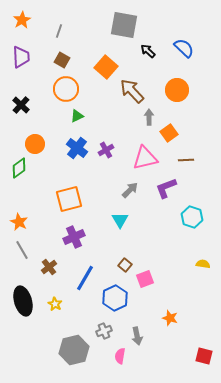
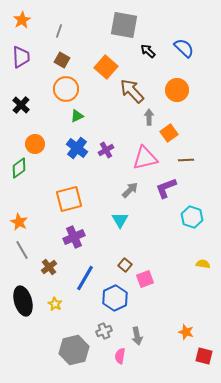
orange star at (170, 318): moved 16 px right, 14 px down
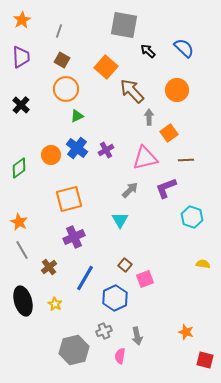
orange circle at (35, 144): moved 16 px right, 11 px down
red square at (204, 356): moved 1 px right, 4 px down
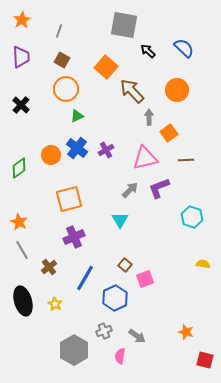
purple L-shape at (166, 188): moved 7 px left
gray arrow at (137, 336): rotated 42 degrees counterclockwise
gray hexagon at (74, 350): rotated 16 degrees counterclockwise
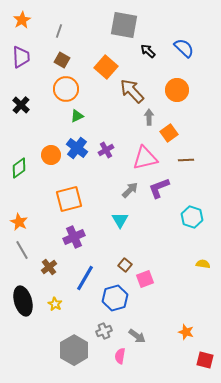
blue hexagon at (115, 298): rotated 10 degrees clockwise
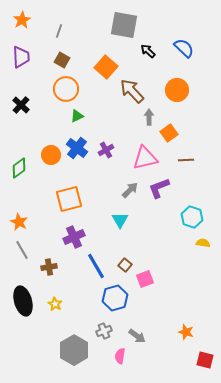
yellow semicircle at (203, 264): moved 21 px up
brown cross at (49, 267): rotated 28 degrees clockwise
blue line at (85, 278): moved 11 px right, 12 px up; rotated 60 degrees counterclockwise
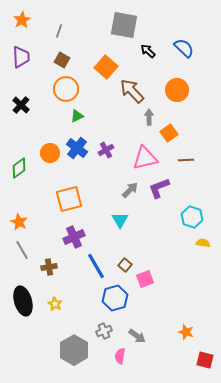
orange circle at (51, 155): moved 1 px left, 2 px up
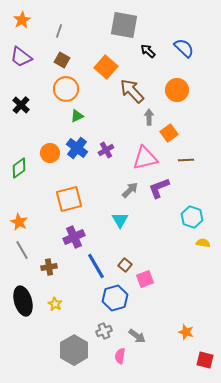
purple trapezoid at (21, 57): rotated 130 degrees clockwise
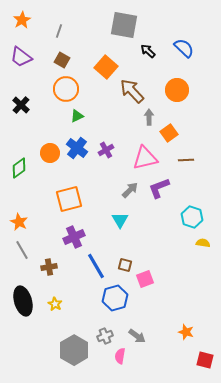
brown square at (125, 265): rotated 24 degrees counterclockwise
gray cross at (104, 331): moved 1 px right, 5 px down
